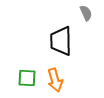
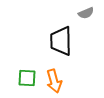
gray semicircle: rotated 91 degrees clockwise
orange arrow: moved 1 px left, 1 px down
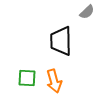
gray semicircle: moved 1 px right, 1 px up; rotated 21 degrees counterclockwise
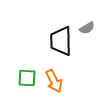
gray semicircle: moved 16 px down; rotated 14 degrees clockwise
orange arrow: rotated 10 degrees counterclockwise
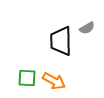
orange arrow: rotated 35 degrees counterclockwise
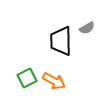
green square: rotated 30 degrees counterclockwise
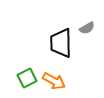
black trapezoid: moved 2 px down
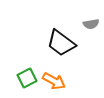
gray semicircle: moved 4 px right, 4 px up; rotated 21 degrees clockwise
black trapezoid: rotated 52 degrees counterclockwise
